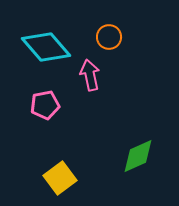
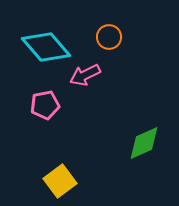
pink arrow: moved 5 px left; rotated 104 degrees counterclockwise
green diamond: moved 6 px right, 13 px up
yellow square: moved 3 px down
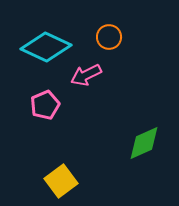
cyan diamond: rotated 24 degrees counterclockwise
pink arrow: moved 1 px right
pink pentagon: rotated 12 degrees counterclockwise
yellow square: moved 1 px right
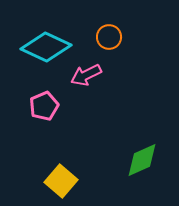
pink pentagon: moved 1 px left, 1 px down
green diamond: moved 2 px left, 17 px down
yellow square: rotated 12 degrees counterclockwise
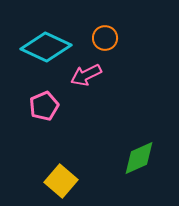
orange circle: moved 4 px left, 1 px down
green diamond: moved 3 px left, 2 px up
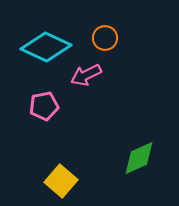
pink pentagon: rotated 12 degrees clockwise
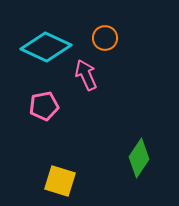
pink arrow: rotated 92 degrees clockwise
green diamond: rotated 33 degrees counterclockwise
yellow square: moved 1 px left; rotated 24 degrees counterclockwise
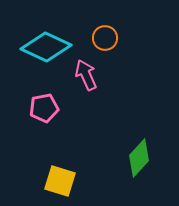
pink pentagon: moved 2 px down
green diamond: rotated 9 degrees clockwise
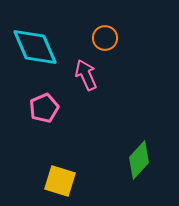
cyan diamond: moved 11 px left; rotated 42 degrees clockwise
pink pentagon: rotated 12 degrees counterclockwise
green diamond: moved 2 px down
